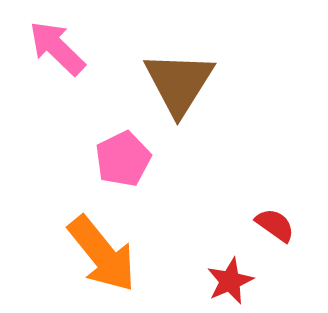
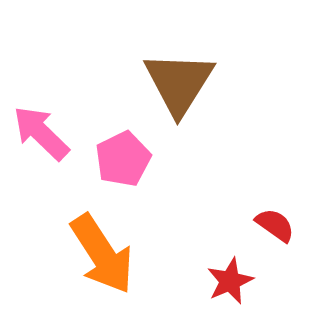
pink arrow: moved 16 px left, 85 px down
orange arrow: rotated 6 degrees clockwise
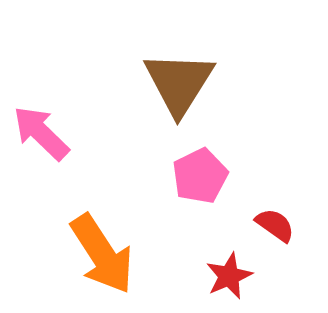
pink pentagon: moved 77 px right, 17 px down
red star: moved 1 px left, 5 px up
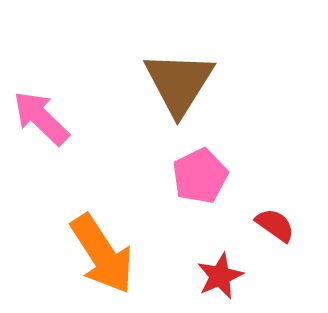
pink arrow: moved 15 px up
red star: moved 9 px left
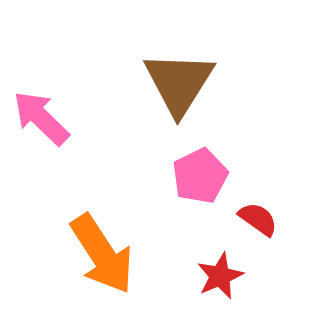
red semicircle: moved 17 px left, 6 px up
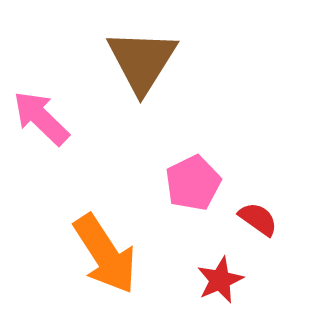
brown triangle: moved 37 px left, 22 px up
pink pentagon: moved 7 px left, 7 px down
orange arrow: moved 3 px right
red star: moved 4 px down
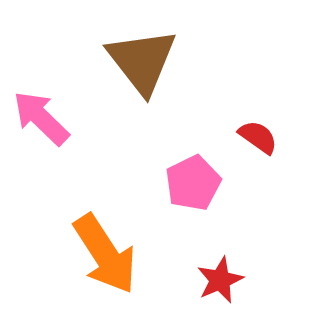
brown triangle: rotated 10 degrees counterclockwise
red semicircle: moved 82 px up
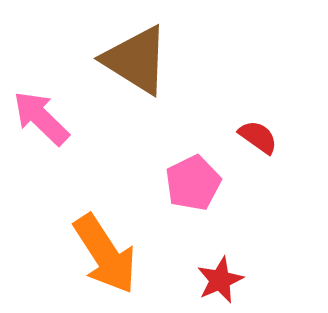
brown triangle: moved 6 px left, 1 px up; rotated 20 degrees counterclockwise
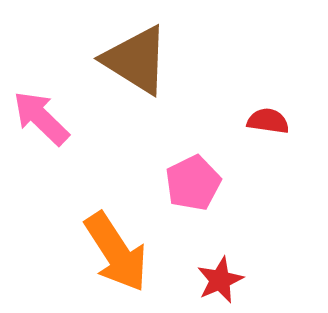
red semicircle: moved 10 px right, 16 px up; rotated 27 degrees counterclockwise
orange arrow: moved 11 px right, 2 px up
